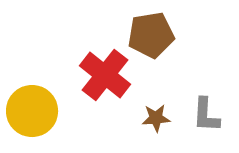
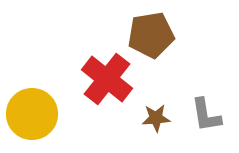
red cross: moved 2 px right, 4 px down
yellow circle: moved 3 px down
gray L-shape: rotated 12 degrees counterclockwise
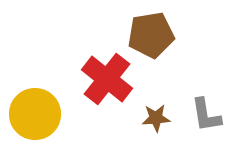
yellow circle: moved 3 px right
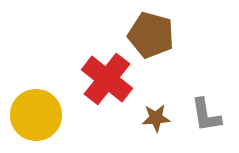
brown pentagon: rotated 24 degrees clockwise
yellow circle: moved 1 px right, 1 px down
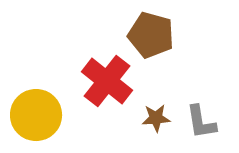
red cross: moved 2 px down
gray L-shape: moved 5 px left, 7 px down
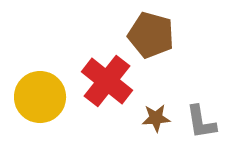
yellow circle: moved 4 px right, 18 px up
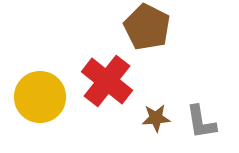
brown pentagon: moved 4 px left, 8 px up; rotated 12 degrees clockwise
